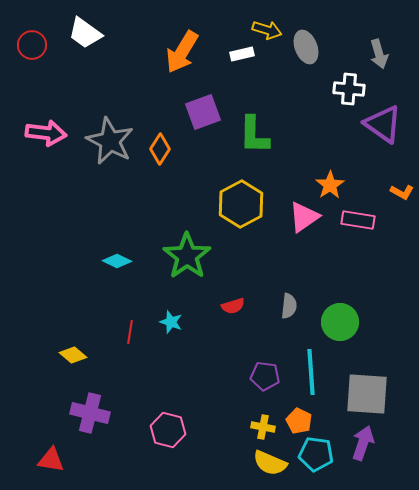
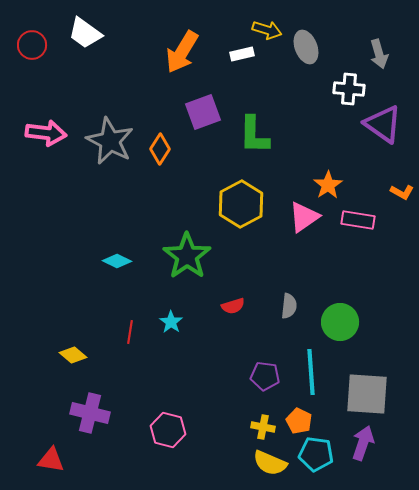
orange star: moved 2 px left
cyan star: rotated 15 degrees clockwise
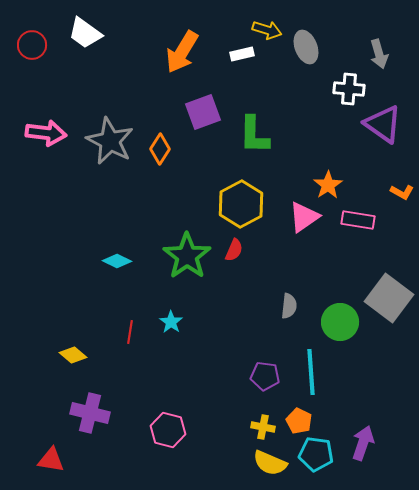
red semicircle: moved 1 px right, 56 px up; rotated 50 degrees counterclockwise
gray square: moved 22 px right, 96 px up; rotated 33 degrees clockwise
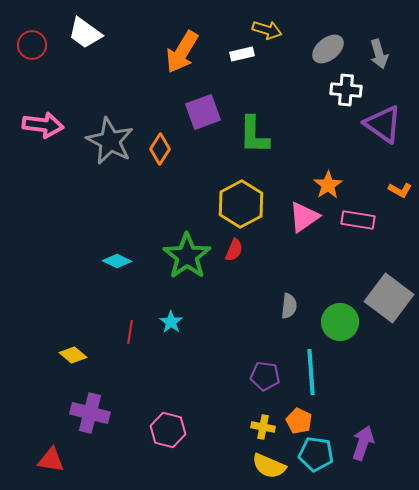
gray ellipse: moved 22 px right, 2 px down; rotated 72 degrees clockwise
white cross: moved 3 px left, 1 px down
pink arrow: moved 3 px left, 8 px up
orange L-shape: moved 2 px left, 2 px up
yellow semicircle: moved 1 px left, 3 px down
